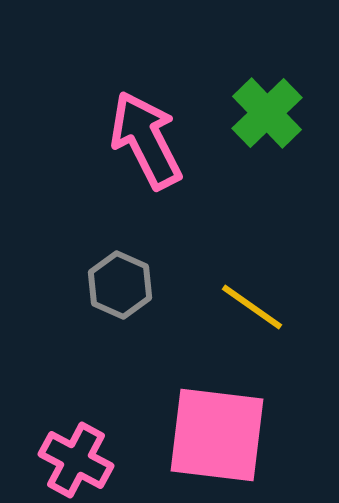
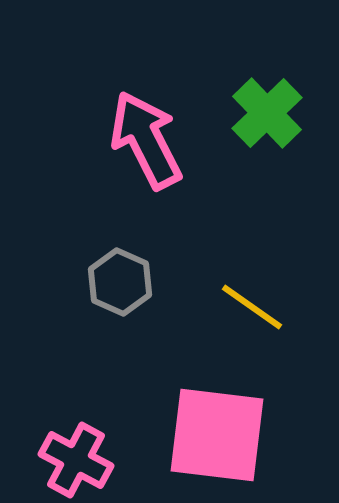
gray hexagon: moved 3 px up
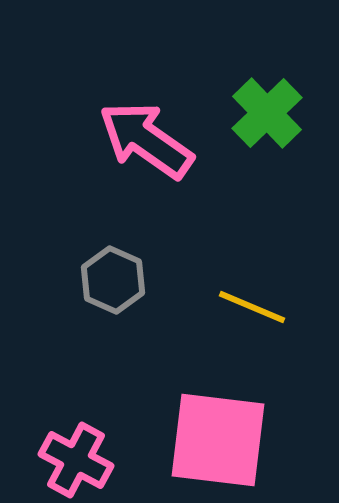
pink arrow: rotated 28 degrees counterclockwise
gray hexagon: moved 7 px left, 2 px up
yellow line: rotated 12 degrees counterclockwise
pink square: moved 1 px right, 5 px down
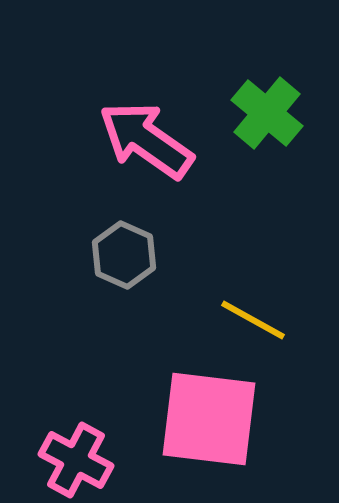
green cross: rotated 6 degrees counterclockwise
gray hexagon: moved 11 px right, 25 px up
yellow line: moved 1 px right, 13 px down; rotated 6 degrees clockwise
pink square: moved 9 px left, 21 px up
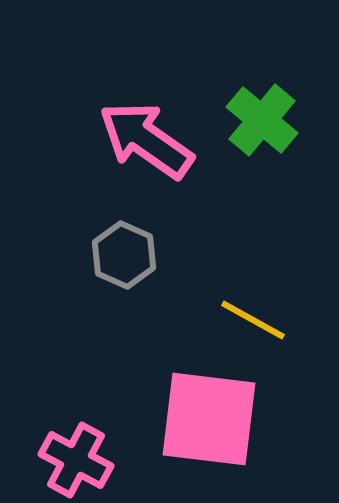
green cross: moved 5 px left, 7 px down
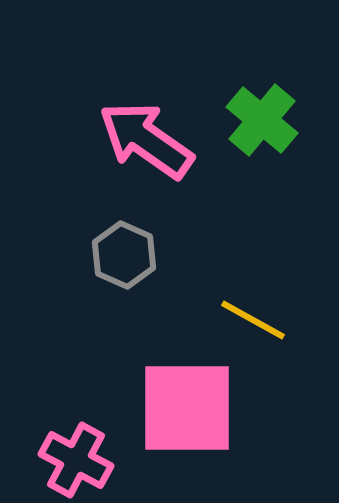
pink square: moved 22 px left, 11 px up; rotated 7 degrees counterclockwise
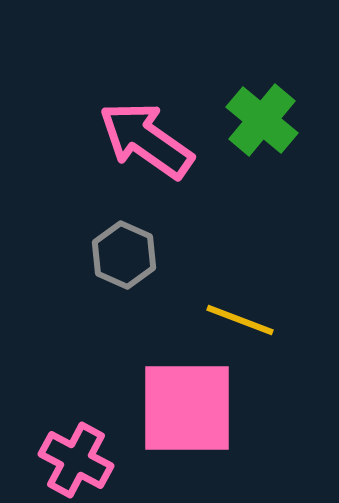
yellow line: moved 13 px left; rotated 8 degrees counterclockwise
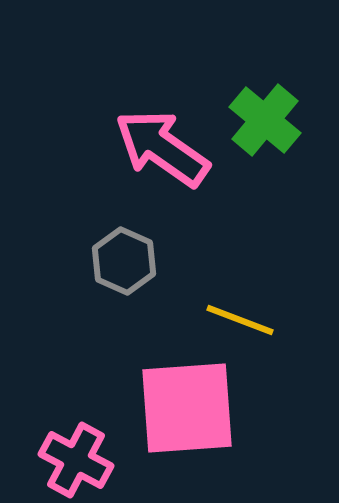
green cross: moved 3 px right
pink arrow: moved 16 px right, 8 px down
gray hexagon: moved 6 px down
pink square: rotated 4 degrees counterclockwise
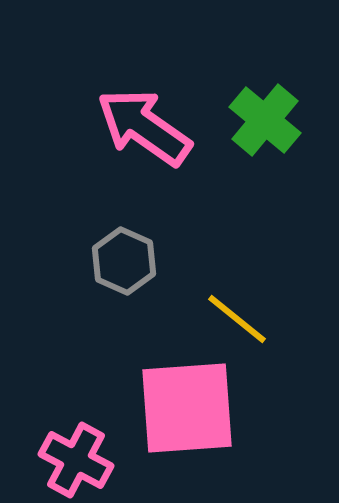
pink arrow: moved 18 px left, 21 px up
yellow line: moved 3 px left, 1 px up; rotated 18 degrees clockwise
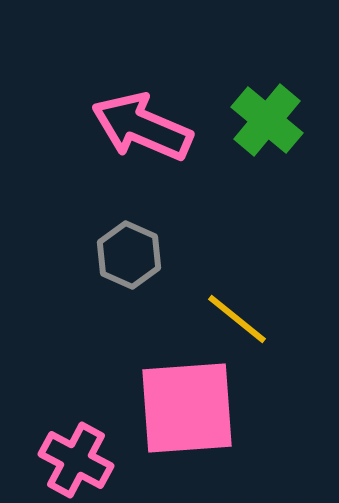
green cross: moved 2 px right
pink arrow: moved 2 px left; rotated 12 degrees counterclockwise
gray hexagon: moved 5 px right, 6 px up
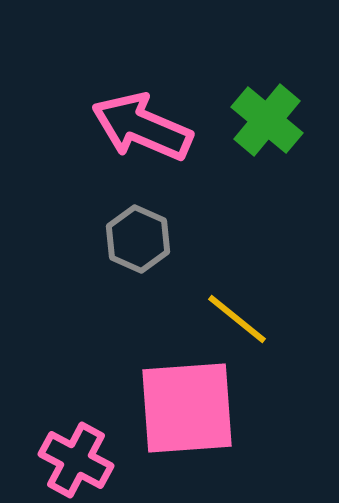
gray hexagon: moved 9 px right, 16 px up
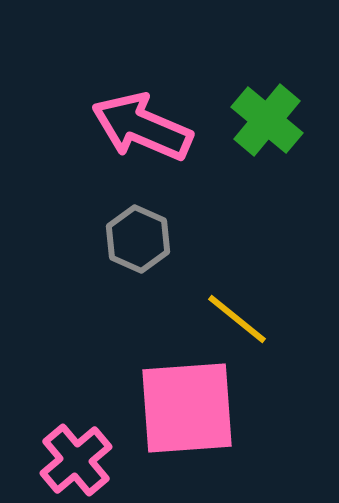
pink cross: rotated 22 degrees clockwise
